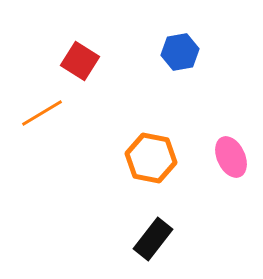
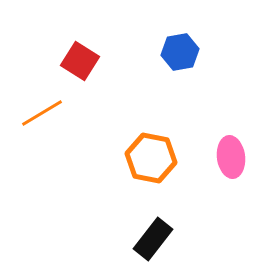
pink ellipse: rotated 18 degrees clockwise
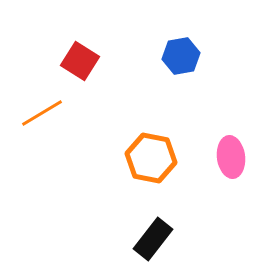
blue hexagon: moved 1 px right, 4 px down
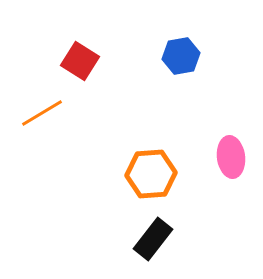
orange hexagon: moved 16 px down; rotated 15 degrees counterclockwise
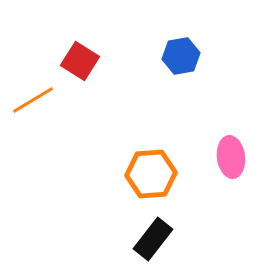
orange line: moved 9 px left, 13 px up
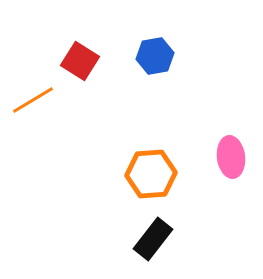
blue hexagon: moved 26 px left
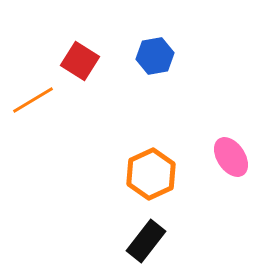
pink ellipse: rotated 27 degrees counterclockwise
orange hexagon: rotated 21 degrees counterclockwise
black rectangle: moved 7 px left, 2 px down
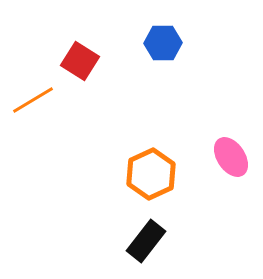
blue hexagon: moved 8 px right, 13 px up; rotated 9 degrees clockwise
